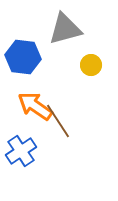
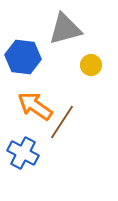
brown line: moved 4 px right, 1 px down; rotated 66 degrees clockwise
blue cross: moved 2 px right, 2 px down; rotated 28 degrees counterclockwise
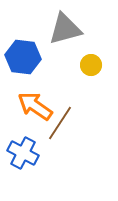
brown line: moved 2 px left, 1 px down
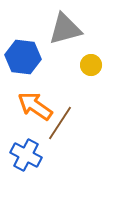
blue cross: moved 3 px right, 2 px down
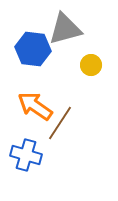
blue hexagon: moved 10 px right, 8 px up
blue cross: rotated 12 degrees counterclockwise
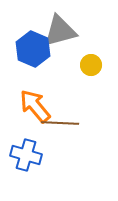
gray triangle: moved 5 px left, 2 px down
blue hexagon: rotated 16 degrees clockwise
orange arrow: rotated 15 degrees clockwise
brown line: rotated 60 degrees clockwise
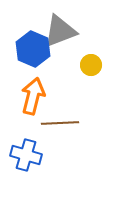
gray triangle: rotated 6 degrees counterclockwise
orange arrow: moved 2 px left, 10 px up; rotated 54 degrees clockwise
brown line: rotated 6 degrees counterclockwise
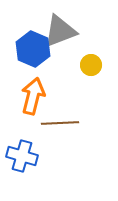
blue cross: moved 4 px left, 1 px down
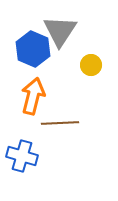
gray triangle: rotated 36 degrees counterclockwise
